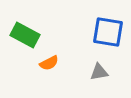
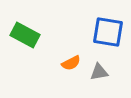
orange semicircle: moved 22 px right
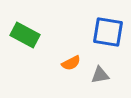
gray triangle: moved 1 px right, 3 px down
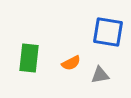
green rectangle: moved 4 px right, 23 px down; rotated 68 degrees clockwise
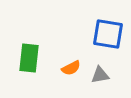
blue square: moved 2 px down
orange semicircle: moved 5 px down
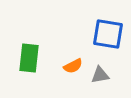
orange semicircle: moved 2 px right, 2 px up
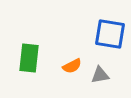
blue square: moved 2 px right
orange semicircle: moved 1 px left
